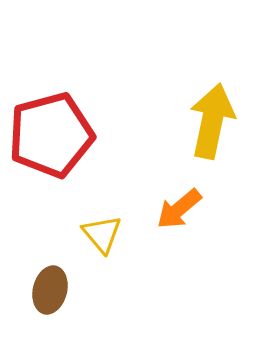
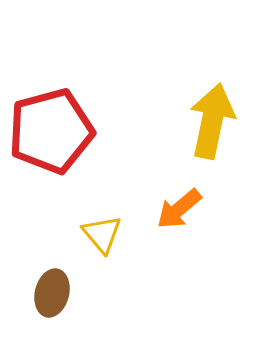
red pentagon: moved 4 px up
brown ellipse: moved 2 px right, 3 px down
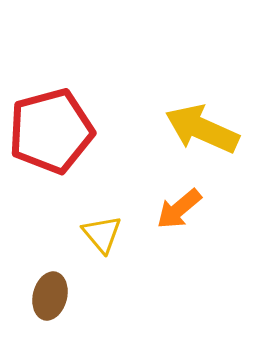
yellow arrow: moved 10 px left, 8 px down; rotated 78 degrees counterclockwise
brown ellipse: moved 2 px left, 3 px down
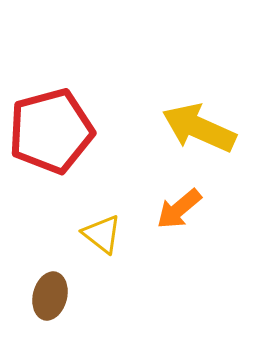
yellow arrow: moved 3 px left, 1 px up
yellow triangle: rotated 12 degrees counterclockwise
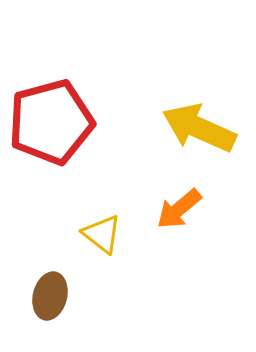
red pentagon: moved 9 px up
